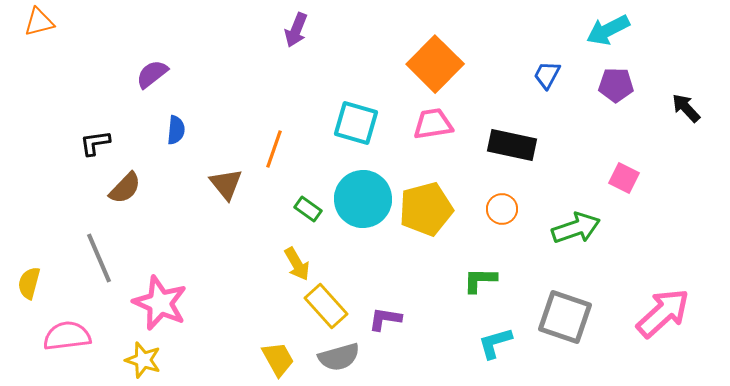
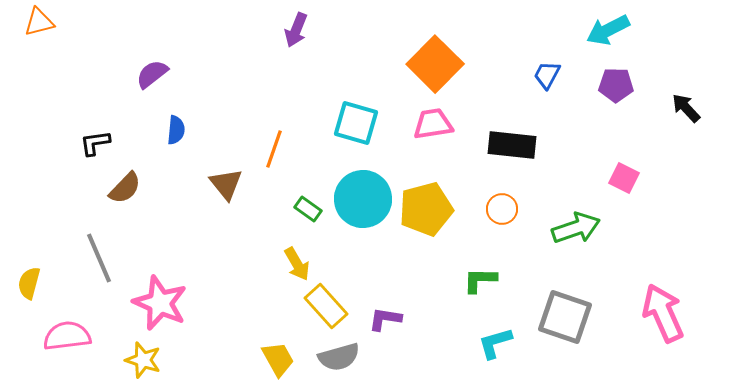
black rectangle: rotated 6 degrees counterclockwise
pink arrow: rotated 72 degrees counterclockwise
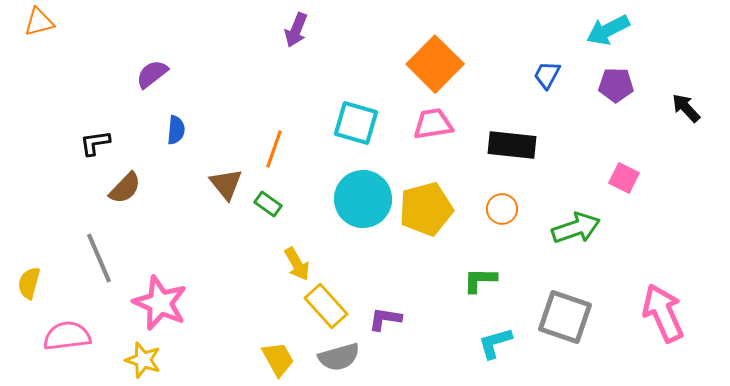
green rectangle: moved 40 px left, 5 px up
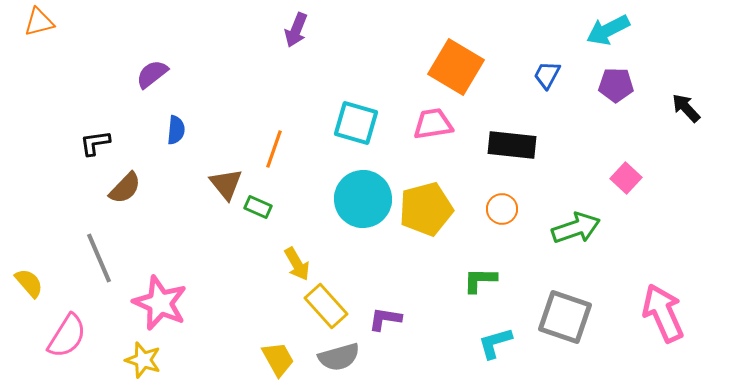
orange square: moved 21 px right, 3 px down; rotated 14 degrees counterclockwise
pink square: moved 2 px right; rotated 16 degrees clockwise
green rectangle: moved 10 px left, 3 px down; rotated 12 degrees counterclockwise
yellow semicircle: rotated 124 degrees clockwise
pink semicircle: rotated 129 degrees clockwise
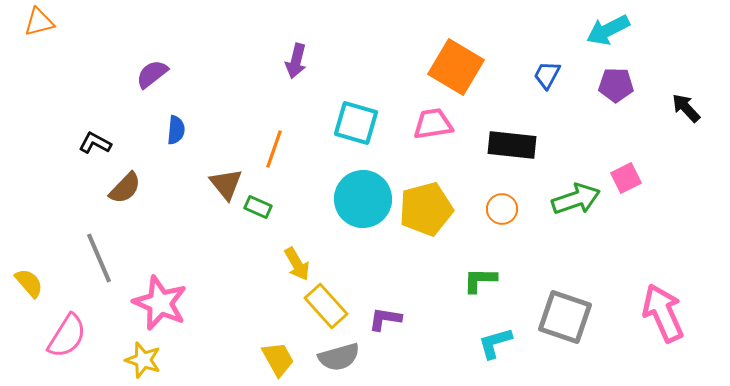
purple arrow: moved 31 px down; rotated 8 degrees counterclockwise
black L-shape: rotated 36 degrees clockwise
pink square: rotated 20 degrees clockwise
green arrow: moved 29 px up
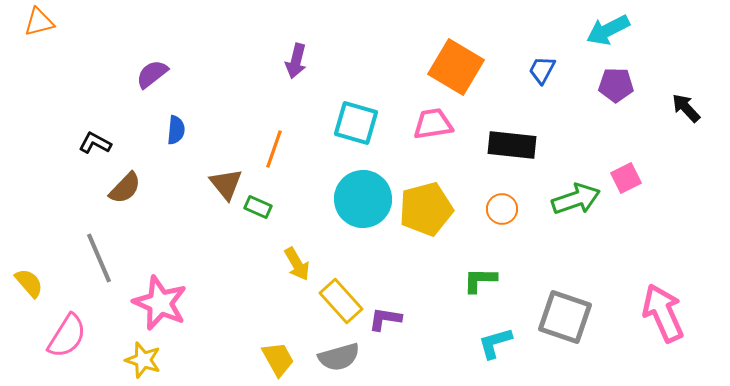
blue trapezoid: moved 5 px left, 5 px up
yellow rectangle: moved 15 px right, 5 px up
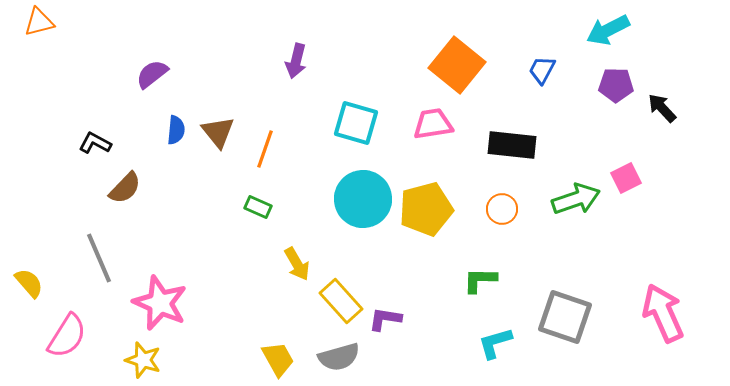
orange square: moved 1 px right, 2 px up; rotated 8 degrees clockwise
black arrow: moved 24 px left
orange line: moved 9 px left
brown triangle: moved 8 px left, 52 px up
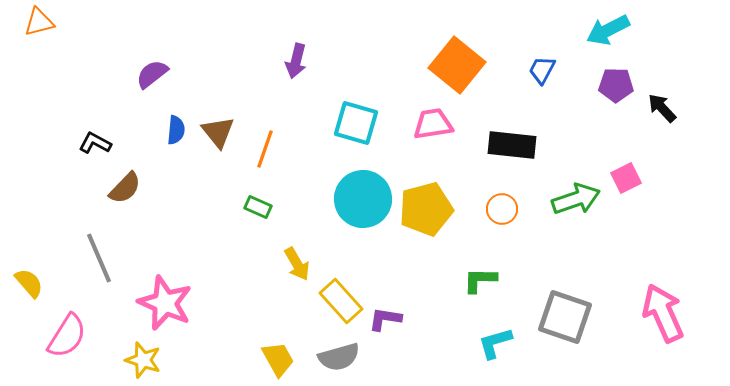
pink star: moved 5 px right
